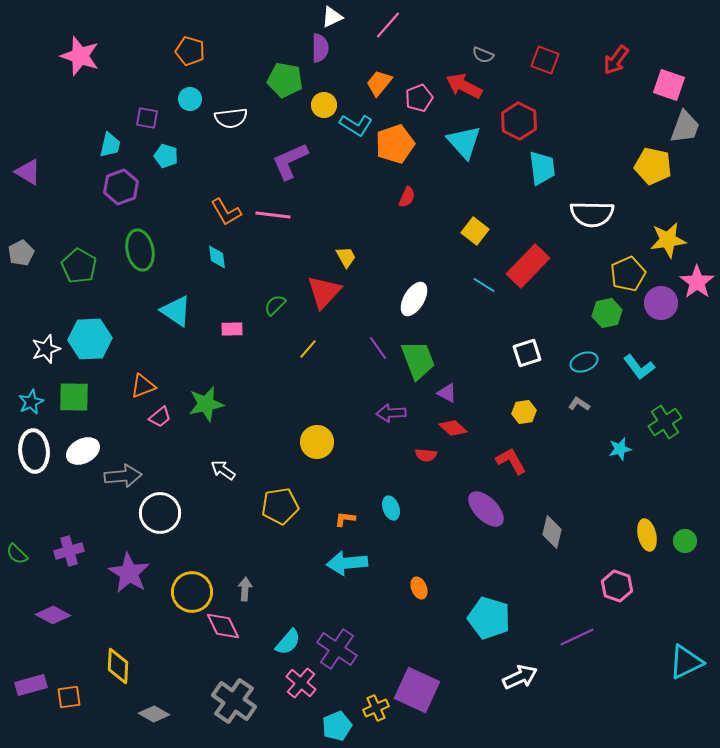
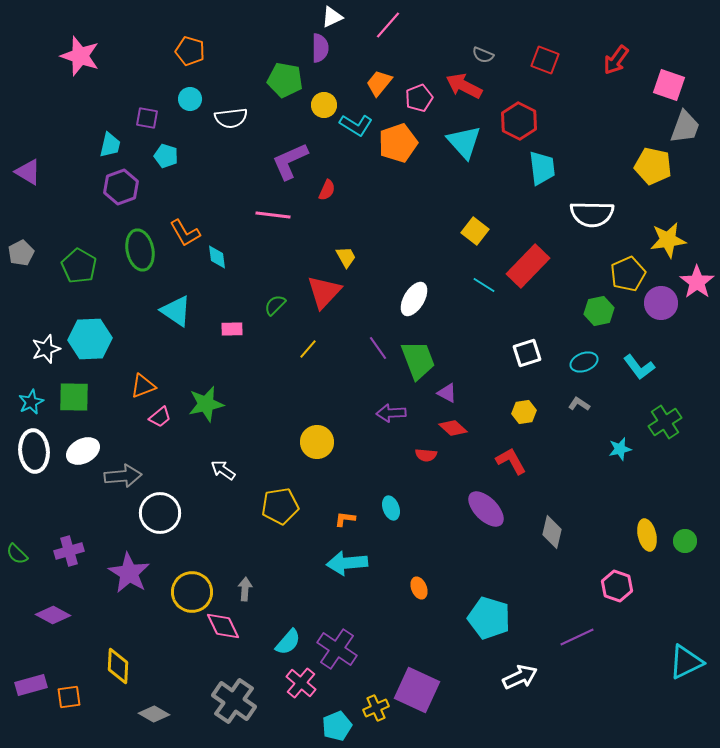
orange pentagon at (395, 144): moved 3 px right, 1 px up
red semicircle at (407, 197): moved 80 px left, 7 px up
orange L-shape at (226, 212): moved 41 px left, 21 px down
green hexagon at (607, 313): moved 8 px left, 2 px up
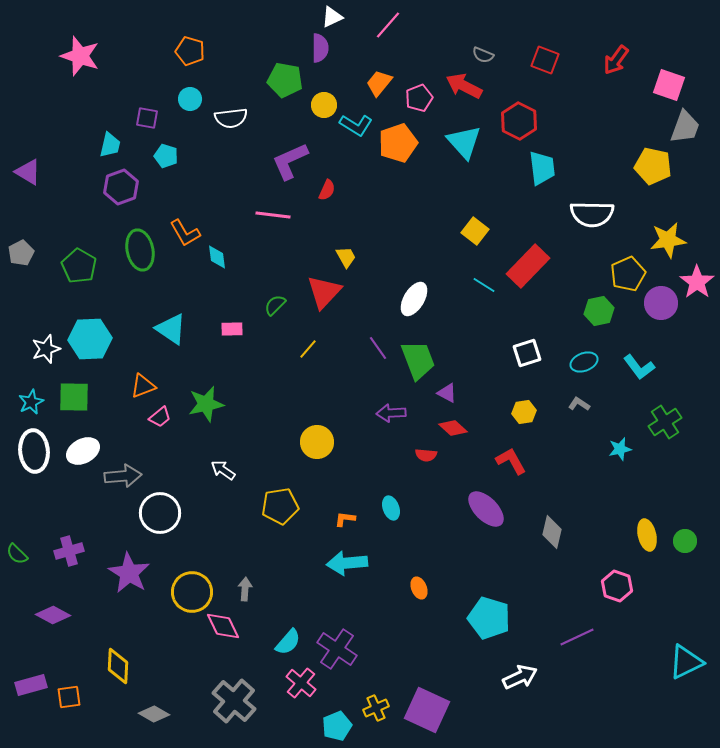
cyan triangle at (176, 311): moved 5 px left, 18 px down
purple square at (417, 690): moved 10 px right, 20 px down
gray cross at (234, 701): rotated 6 degrees clockwise
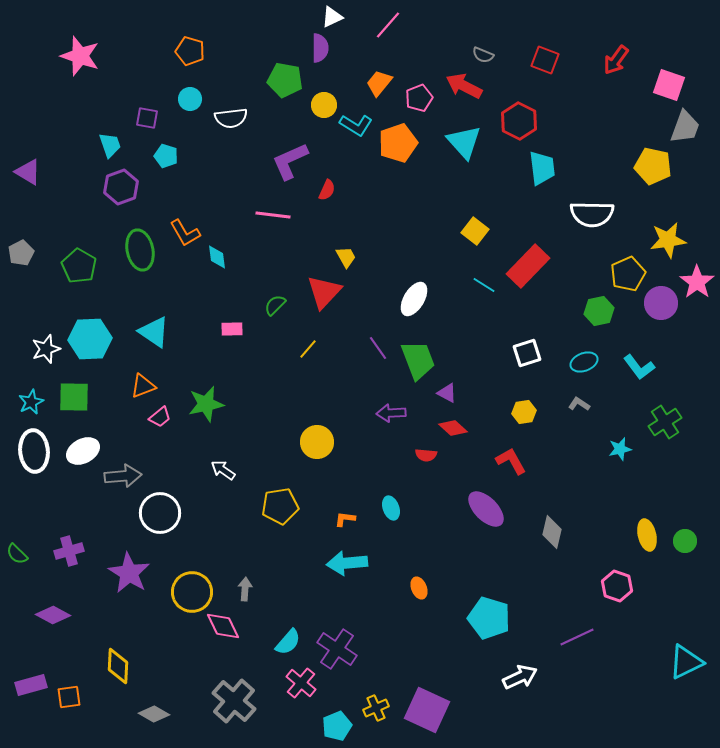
cyan trapezoid at (110, 145): rotated 32 degrees counterclockwise
cyan triangle at (171, 329): moved 17 px left, 3 px down
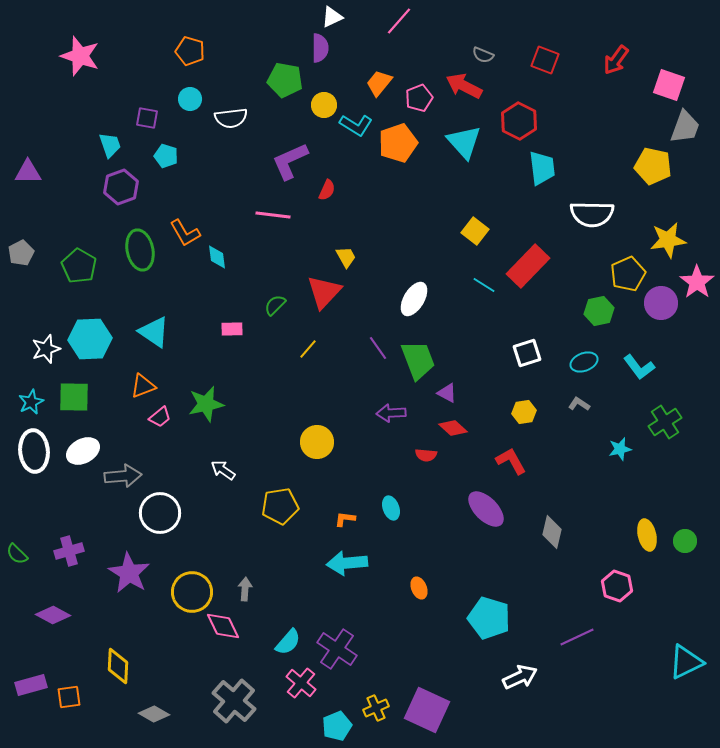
pink line at (388, 25): moved 11 px right, 4 px up
purple triangle at (28, 172): rotated 32 degrees counterclockwise
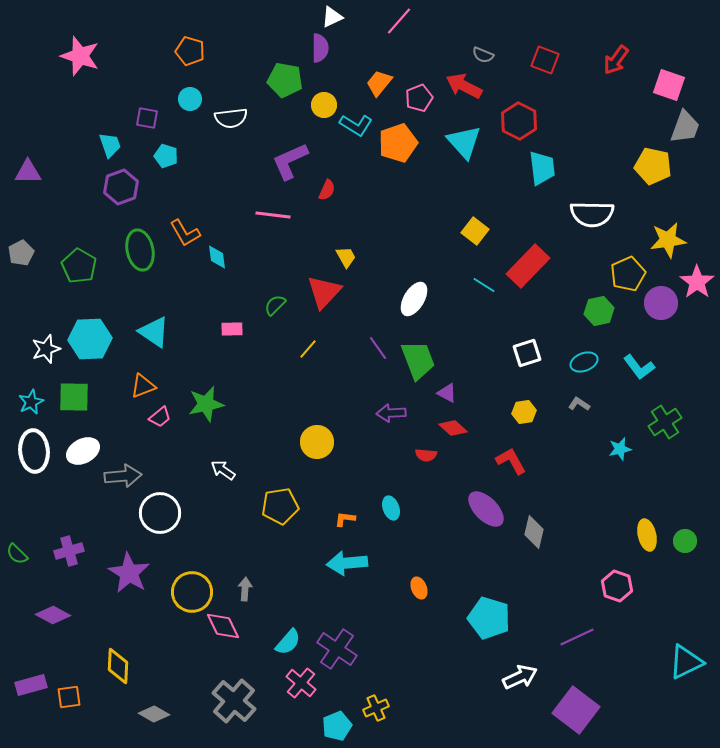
gray diamond at (552, 532): moved 18 px left
purple square at (427, 710): moved 149 px right; rotated 12 degrees clockwise
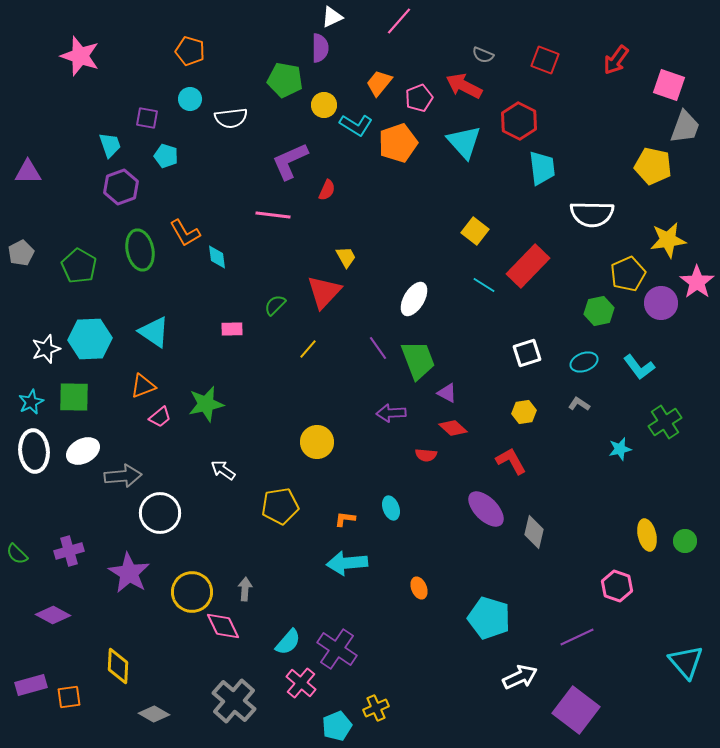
cyan triangle at (686, 662): rotated 45 degrees counterclockwise
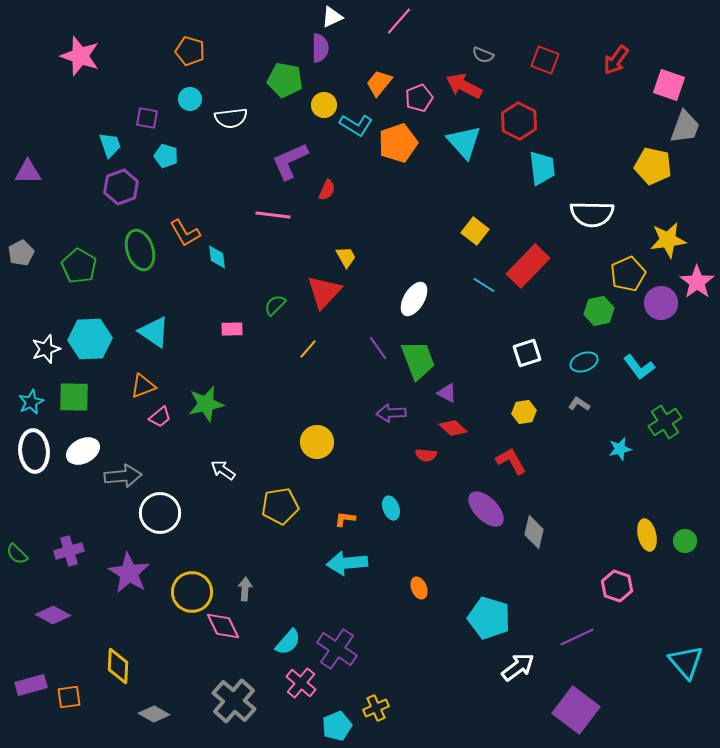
green ellipse at (140, 250): rotated 6 degrees counterclockwise
white arrow at (520, 677): moved 2 px left, 10 px up; rotated 12 degrees counterclockwise
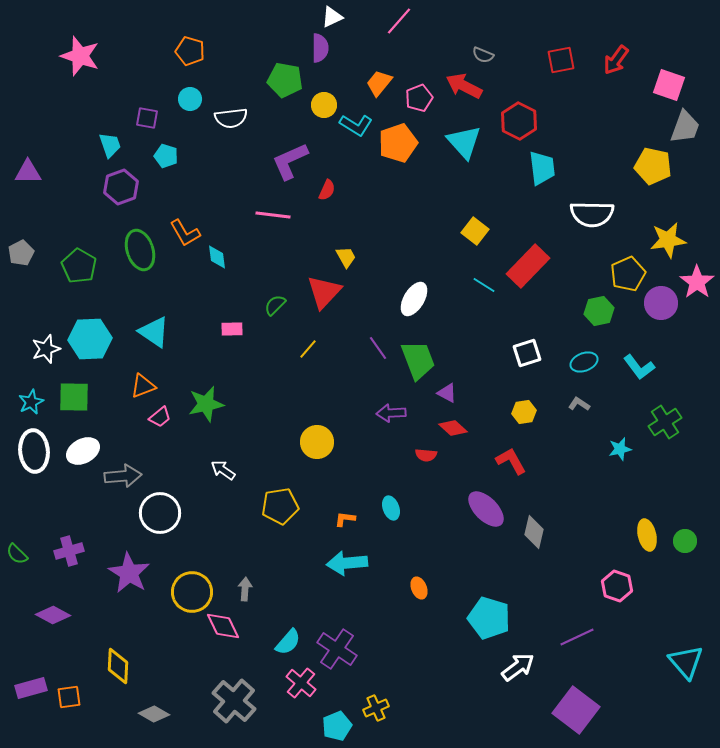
red square at (545, 60): moved 16 px right; rotated 32 degrees counterclockwise
purple rectangle at (31, 685): moved 3 px down
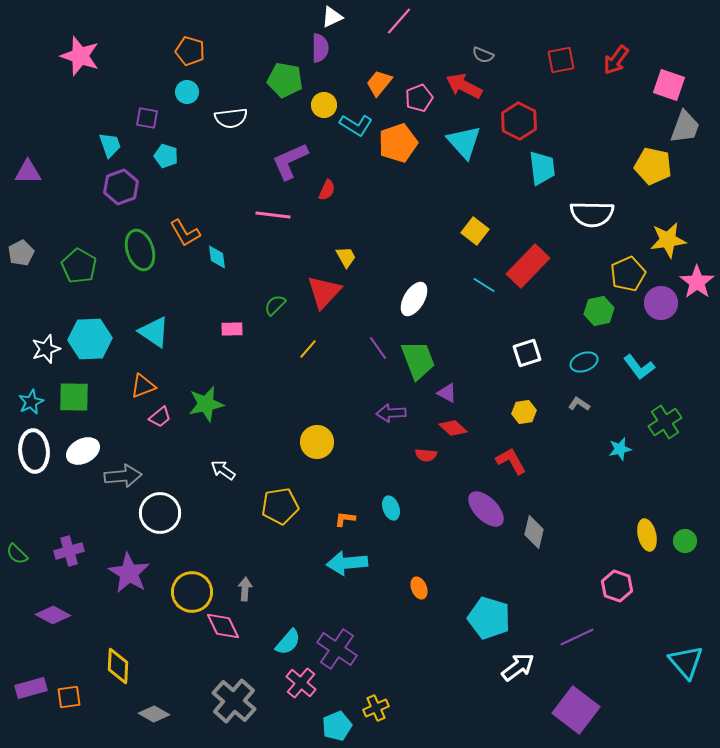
cyan circle at (190, 99): moved 3 px left, 7 px up
